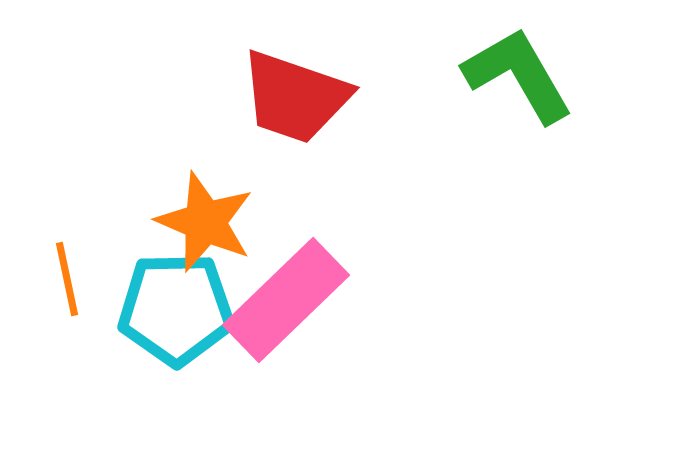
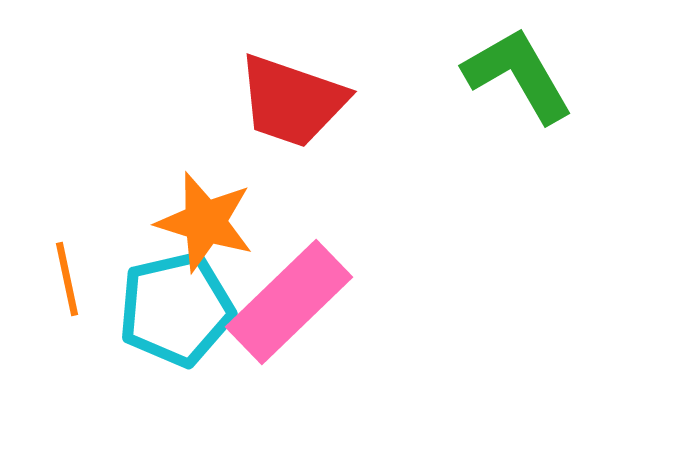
red trapezoid: moved 3 px left, 4 px down
orange star: rotated 6 degrees counterclockwise
pink rectangle: moved 3 px right, 2 px down
cyan pentagon: rotated 12 degrees counterclockwise
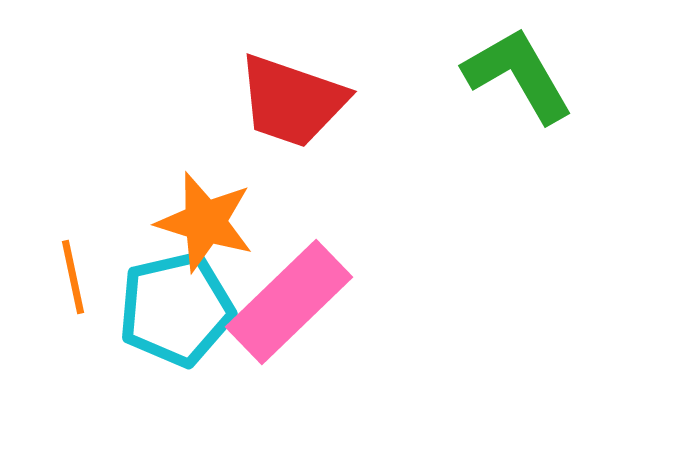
orange line: moved 6 px right, 2 px up
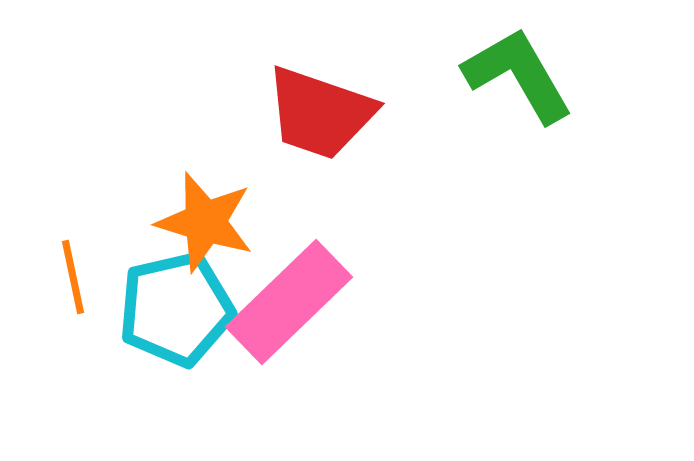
red trapezoid: moved 28 px right, 12 px down
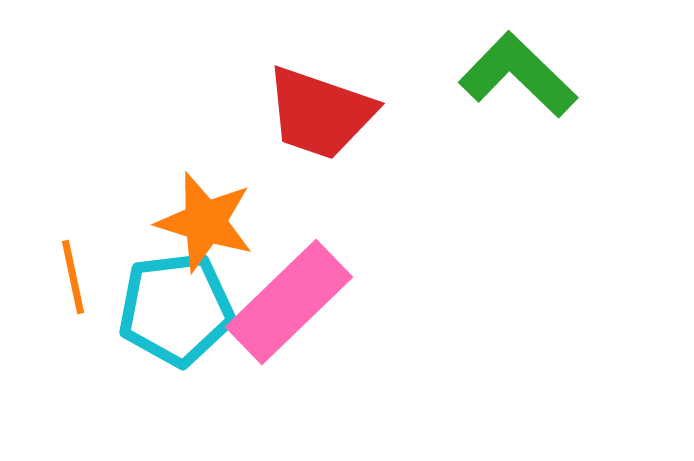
green L-shape: rotated 16 degrees counterclockwise
cyan pentagon: rotated 6 degrees clockwise
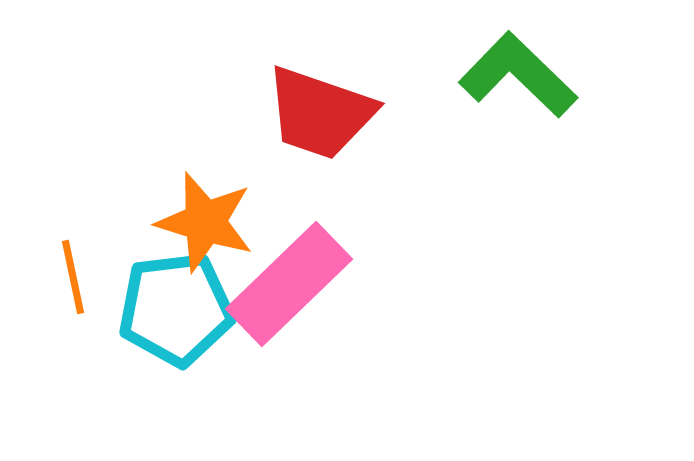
pink rectangle: moved 18 px up
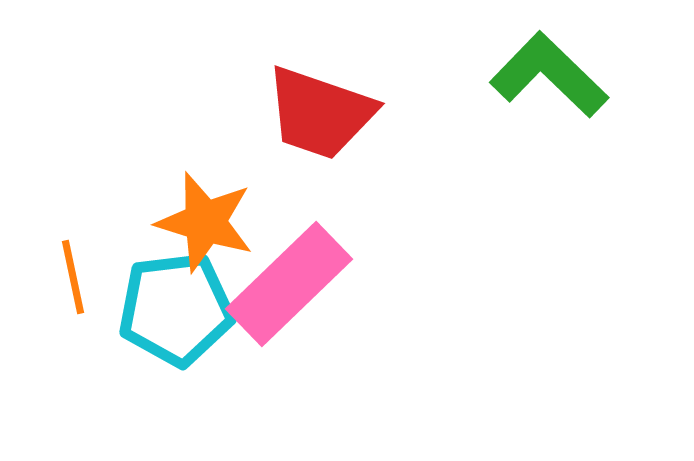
green L-shape: moved 31 px right
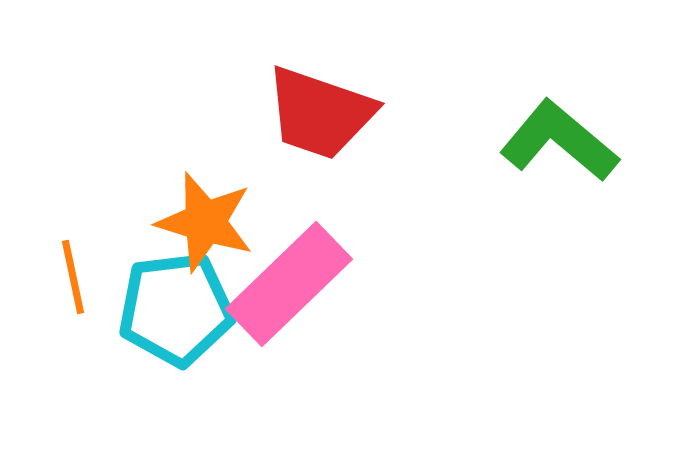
green L-shape: moved 10 px right, 66 px down; rotated 4 degrees counterclockwise
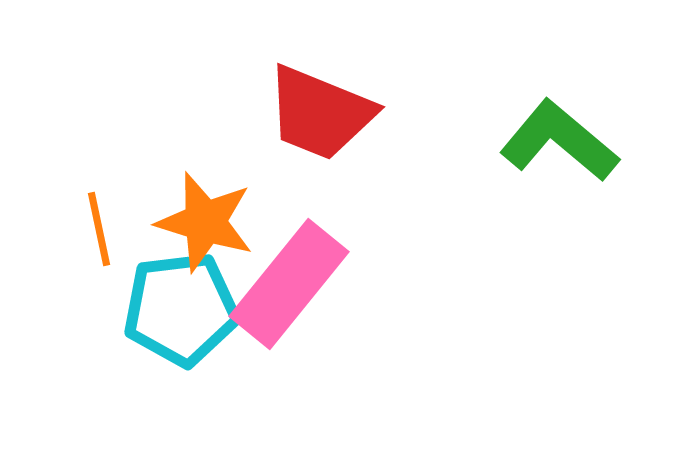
red trapezoid: rotated 3 degrees clockwise
orange line: moved 26 px right, 48 px up
pink rectangle: rotated 7 degrees counterclockwise
cyan pentagon: moved 5 px right
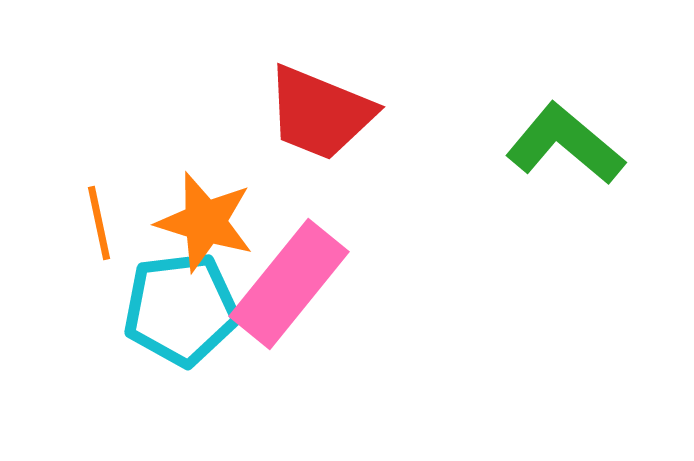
green L-shape: moved 6 px right, 3 px down
orange line: moved 6 px up
